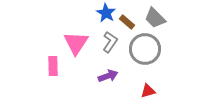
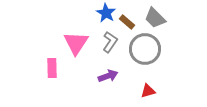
pink rectangle: moved 1 px left, 2 px down
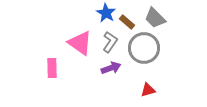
pink triangle: moved 4 px right; rotated 28 degrees counterclockwise
gray circle: moved 1 px left, 1 px up
purple arrow: moved 3 px right, 8 px up
red triangle: moved 1 px up
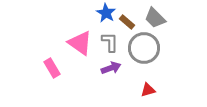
gray L-shape: rotated 35 degrees counterclockwise
pink rectangle: rotated 30 degrees counterclockwise
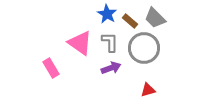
blue star: moved 1 px right, 1 px down
brown rectangle: moved 3 px right, 1 px up
pink rectangle: moved 1 px left
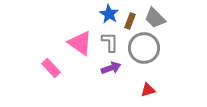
blue star: moved 2 px right
brown rectangle: rotated 70 degrees clockwise
pink rectangle: rotated 12 degrees counterclockwise
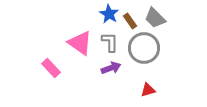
brown rectangle: rotated 56 degrees counterclockwise
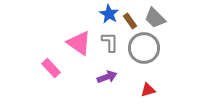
pink triangle: moved 1 px left
purple arrow: moved 4 px left, 9 px down
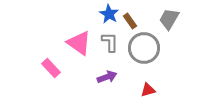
gray trapezoid: moved 14 px right, 1 px down; rotated 75 degrees clockwise
